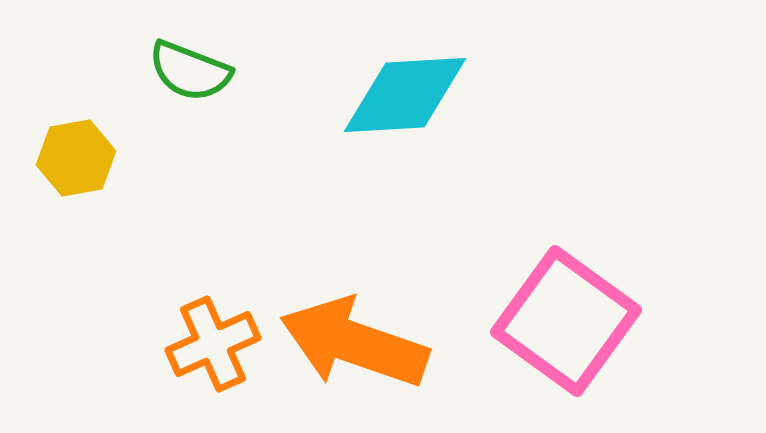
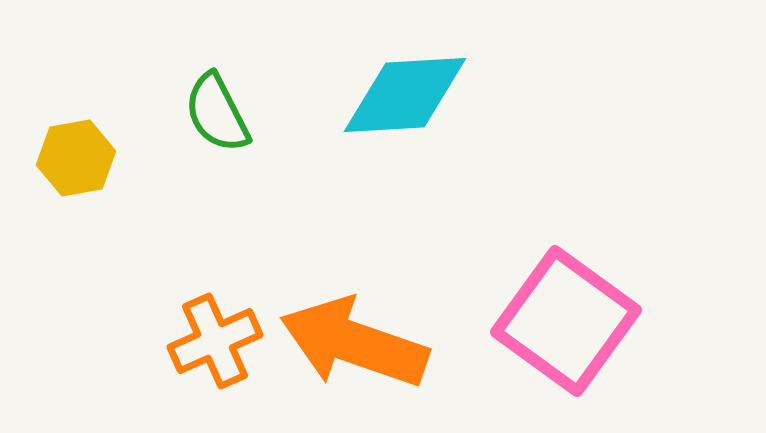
green semicircle: moved 27 px right, 42 px down; rotated 42 degrees clockwise
orange cross: moved 2 px right, 3 px up
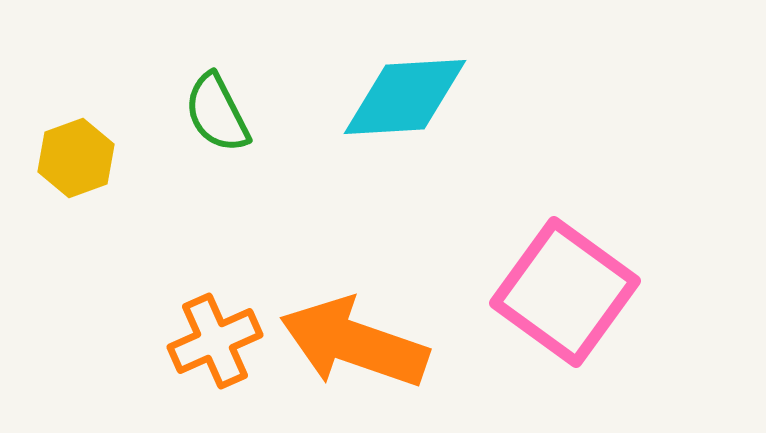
cyan diamond: moved 2 px down
yellow hexagon: rotated 10 degrees counterclockwise
pink square: moved 1 px left, 29 px up
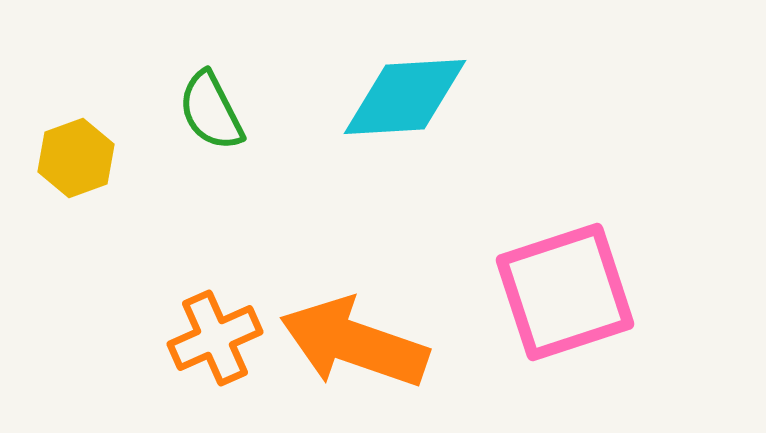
green semicircle: moved 6 px left, 2 px up
pink square: rotated 36 degrees clockwise
orange cross: moved 3 px up
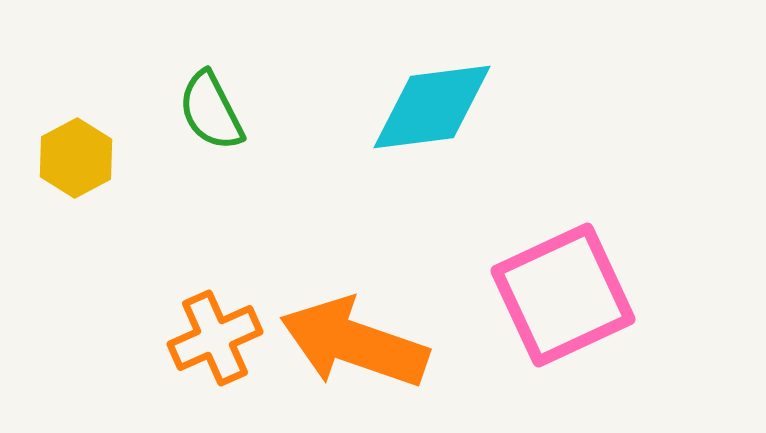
cyan diamond: moved 27 px right, 10 px down; rotated 4 degrees counterclockwise
yellow hexagon: rotated 8 degrees counterclockwise
pink square: moved 2 px left, 3 px down; rotated 7 degrees counterclockwise
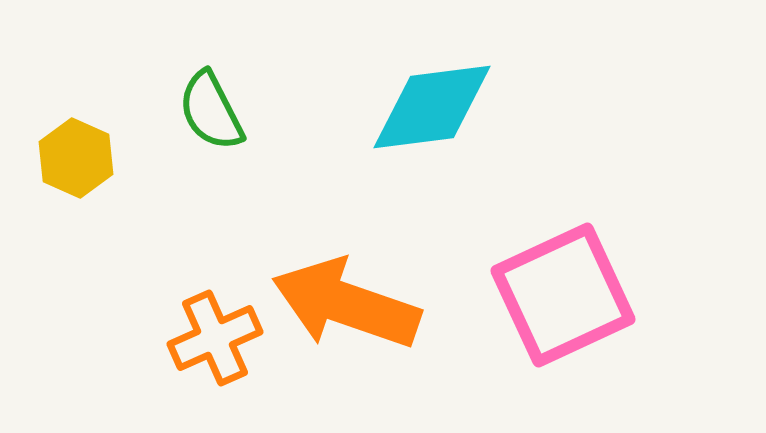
yellow hexagon: rotated 8 degrees counterclockwise
orange arrow: moved 8 px left, 39 px up
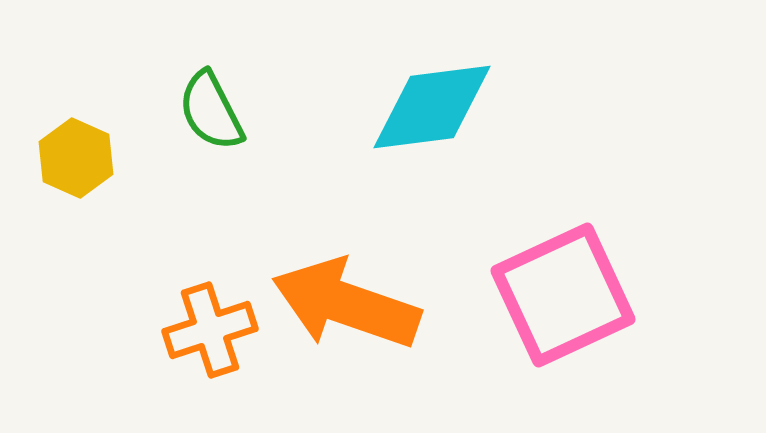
orange cross: moved 5 px left, 8 px up; rotated 6 degrees clockwise
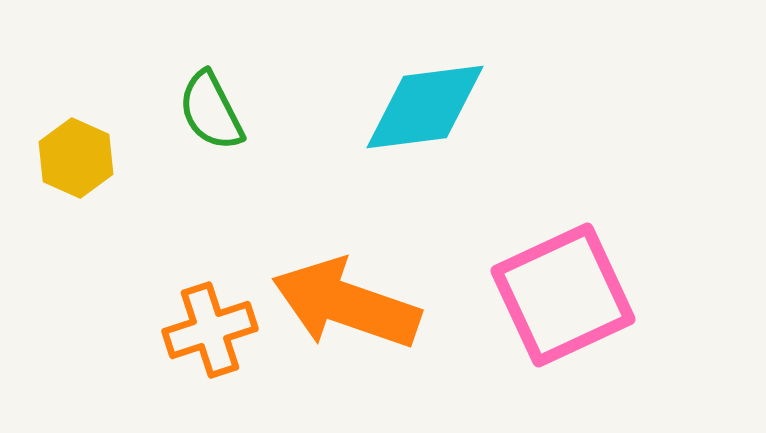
cyan diamond: moved 7 px left
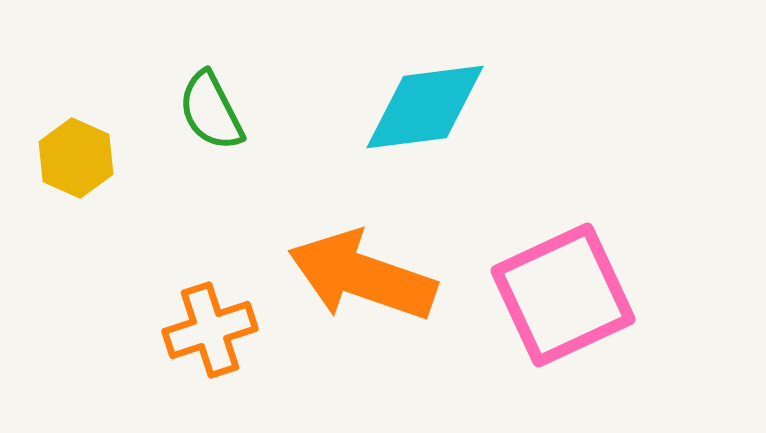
orange arrow: moved 16 px right, 28 px up
